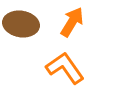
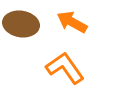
orange arrow: rotated 92 degrees counterclockwise
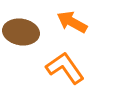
brown ellipse: moved 8 px down
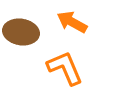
orange L-shape: rotated 12 degrees clockwise
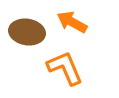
brown ellipse: moved 6 px right
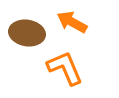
brown ellipse: moved 1 px down
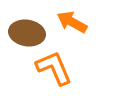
orange L-shape: moved 11 px left
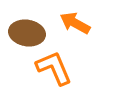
orange arrow: moved 3 px right, 1 px down
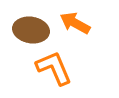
brown ellipse: moved 4 px right, 3 px up
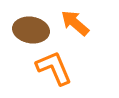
orange arrow: rotated 12 degrees clockwise
